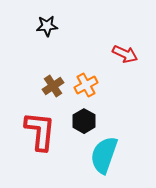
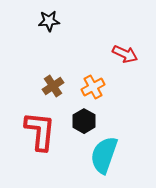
black star: moved 2 px right, 5 px up
orange cross: moved 7 px right, 2 px down
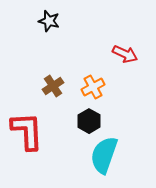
black star: rotated 20 degrees clockwise
black hexagon: moved 5 px right
red L-shape: moved 13 px left; rotated 9 degrees counterclockwise
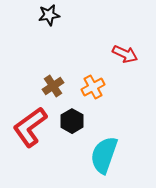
black star: moved 6 px up; rotated 25 degrees counterclockwise
black hexagon: moved 17 px left
red L-shape: moved 3 px right, 4 px up; rotated 123 degrees counterclockwise
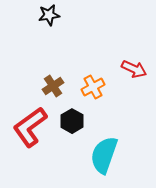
red arrow: moved 9 px right, 15 px down
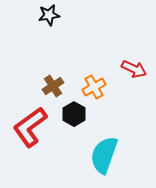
orange cross: moved 1 px right
black hexagon: moved 2 px right, 7 px up
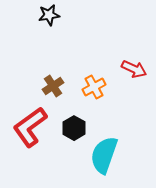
black hexagon: moved 14 px down
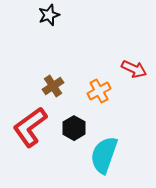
black star: rotated 10 degrees counterclockwise
orange cross: moved 5 px right, 4 px down
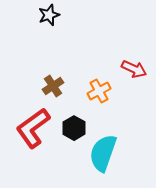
red L-shape: moved 3 px right, 1 px down
cyan semicircle: moved 1 px left, 2 px up
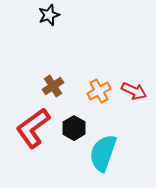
red arrow: moved 22 px down
